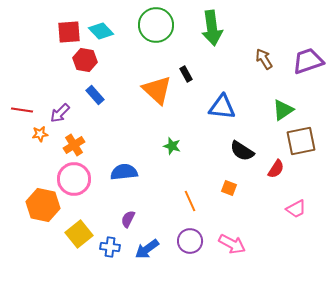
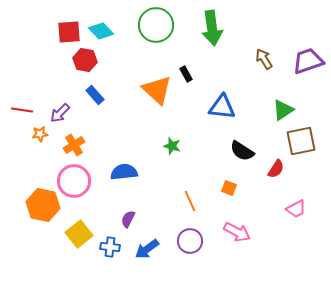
pink circle: moved 2 px down
pink arrow: moved 5 px right, 12 px up
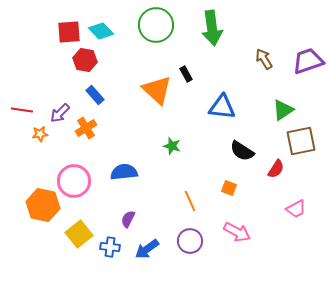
orange cross: moved 12 px right, 17 px up
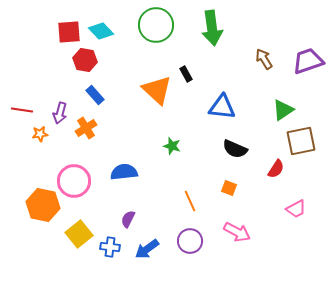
purple arrow: rotated 30 degrees counterclockwise
black semicircle: moved 7 px left, 2 px up; rotated 10 degrees counterclockwise
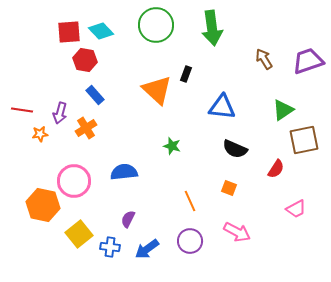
black rectangle: rotated 49 degrees clockwise
brown square: moved 3 px right, 1 px up
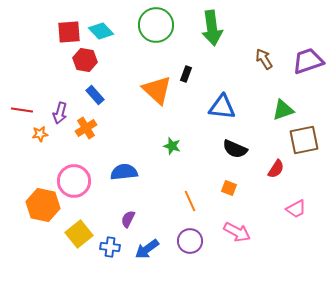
green triangle: rotated 15 degrees clockwise
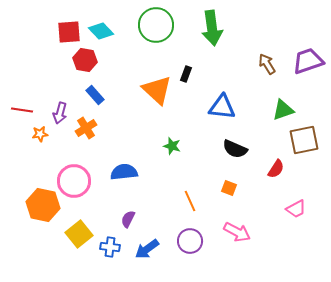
brown arrow: moved 3 px right, 5 px down
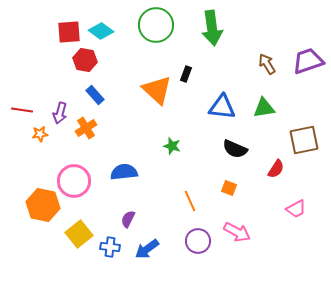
cyan diamond: rotated 10 degrees counterclockwise
green triangle: moved 19 px left, 2 px up; rotated 10 degrees clockwise
purple circle: moved 8 px right
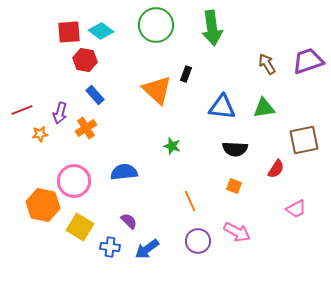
red line: rotated 30 degrees counterclockwise
black semicircle: rotated 20 degrees counterclockwise
orange square: moved 5 px right, 2 px up
purple semicircle: moved 1 px right, 2 px down; rotated 108 degrees clockwise
yellow square: moved 1 px right, 7 px up; rotated 20 degrees counterclockwise
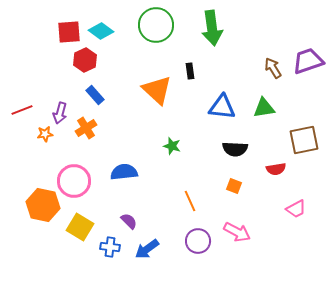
red hexagon: rotated 25 degrees clockwise
brown arrow: moved 6 px right, 4 px down
black rectangle: moved 4 px right, 3 px up; rotated 28 degrees counterclockwise
orange star: moved 5 px right
red semicircle: rotated 48 degrees clockwise
